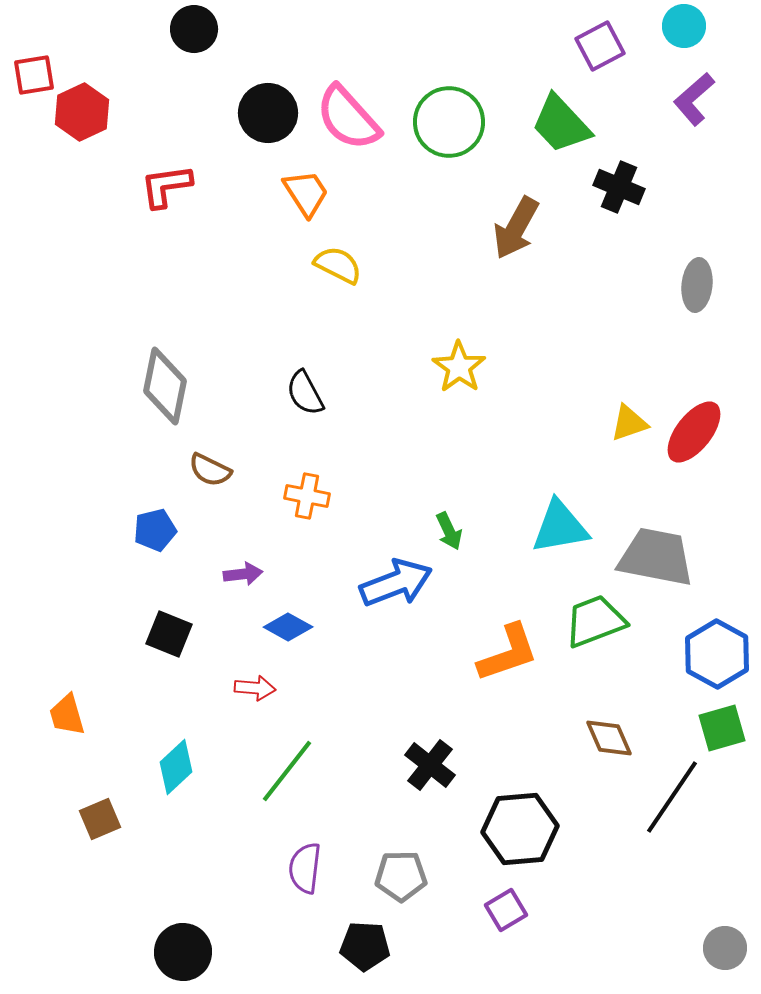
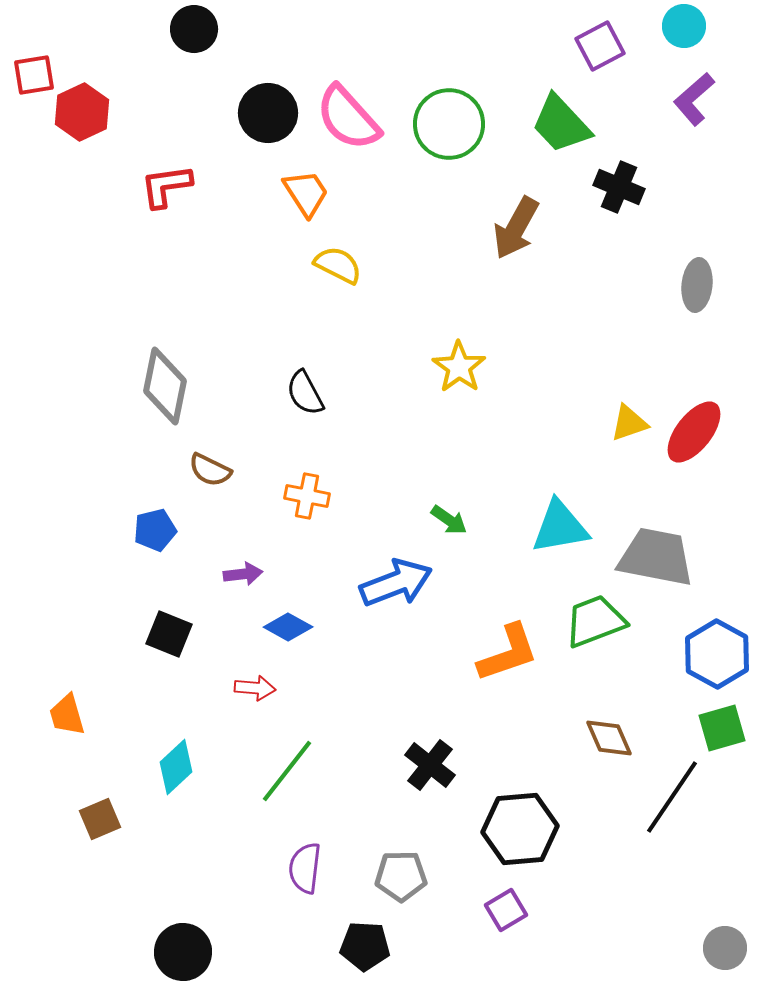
green circle at (449, 122): moved 2 px down
green arrow at (449, 531): moved 11 px up; rotated 30 degrees counterclockwise
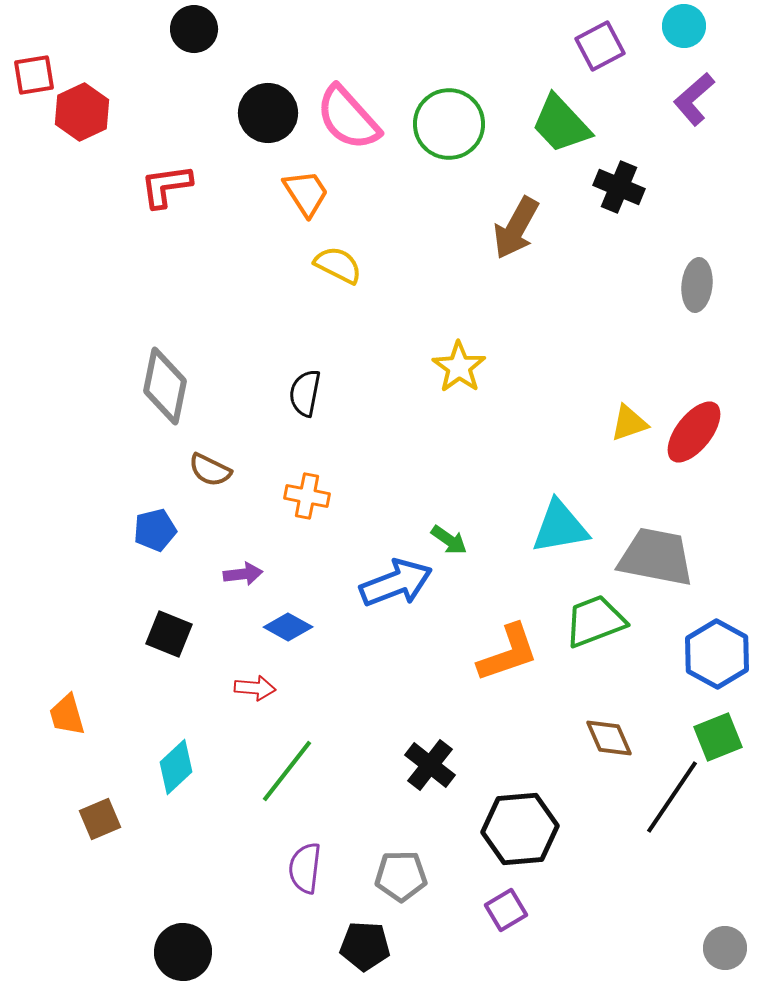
black semicircle at (305, 393): rotated 39 degrees clockwise
green arrow at (449, 520): moved 20 px down
green square at (722, 728): moved 4 px left, 9 px down; rotated 6 degrees counterclockwise
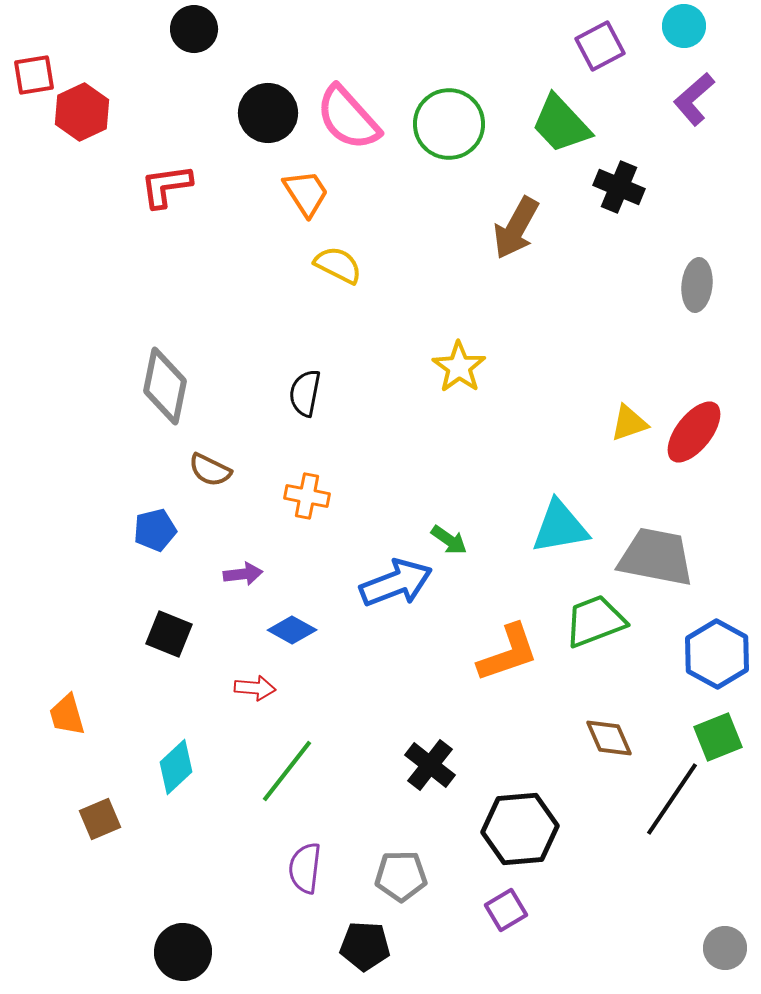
blue diamond at (288, 627): moved 4 px right, 3 px down
black line at (672, 797): moved 2 px down
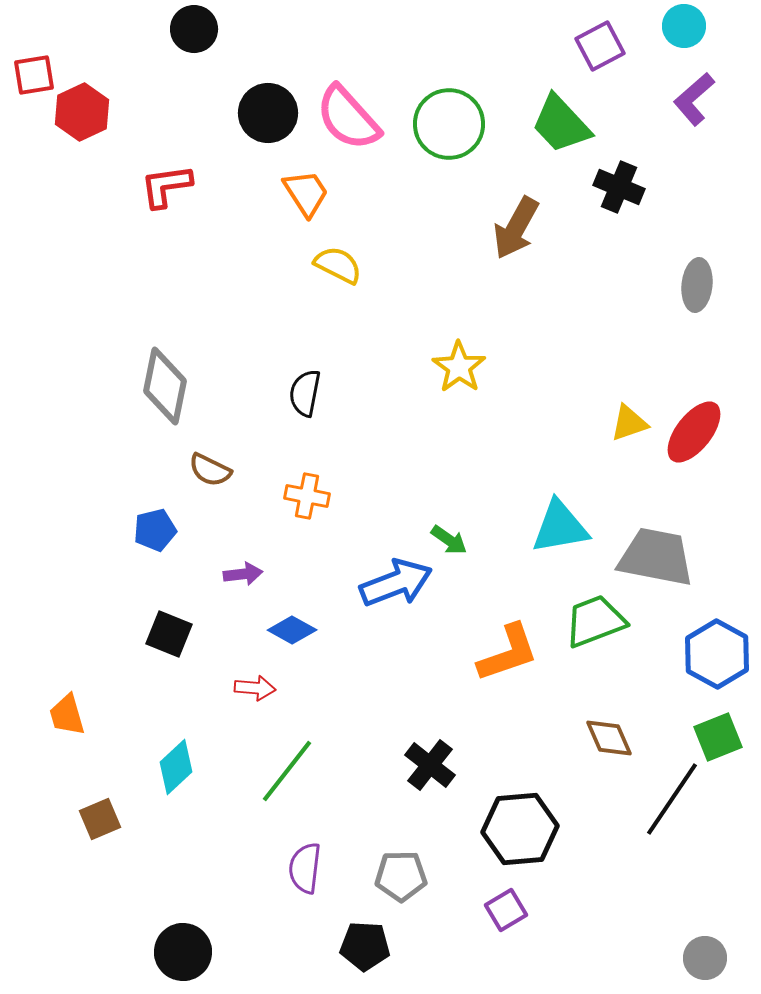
gray circle at (725, 948): moved 20 px left, 10 px down
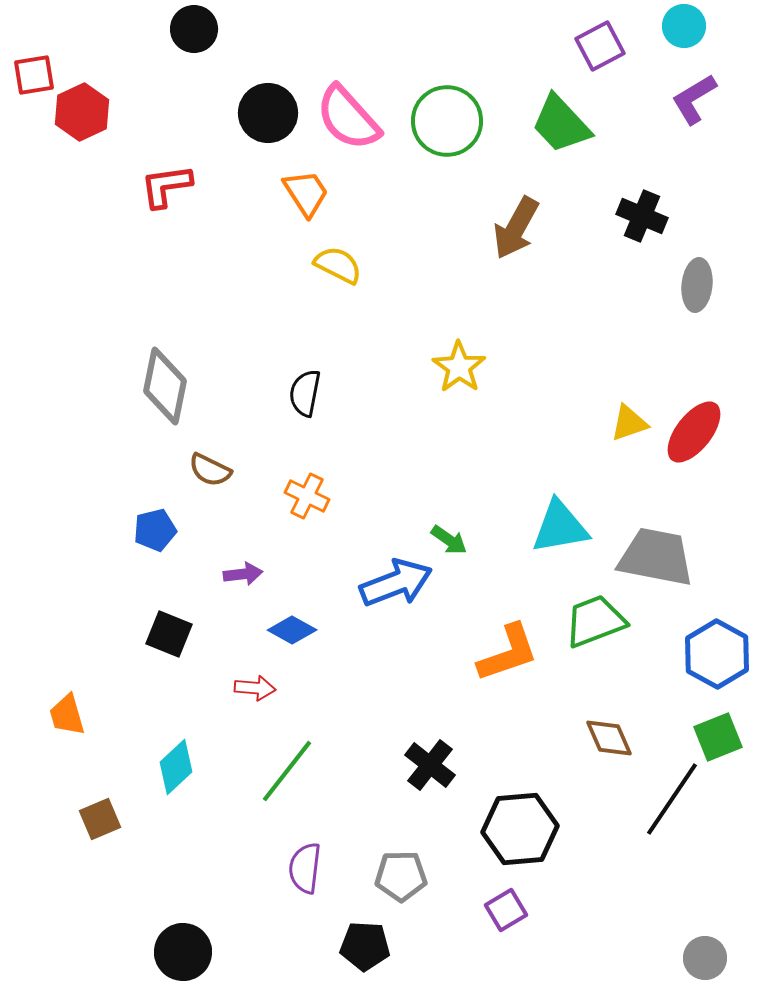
purple L-shape at (694, 99): rotated 10 degrees clockwise
green circle at (449, 124): moved 2 px left, 3 px up
black cross at (619, 187): moved 23 px right, 29 px down
orange cross at (307, 496): rotated 15 degrees clockwise
